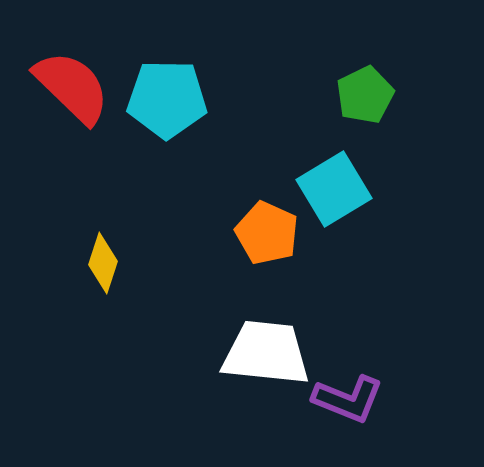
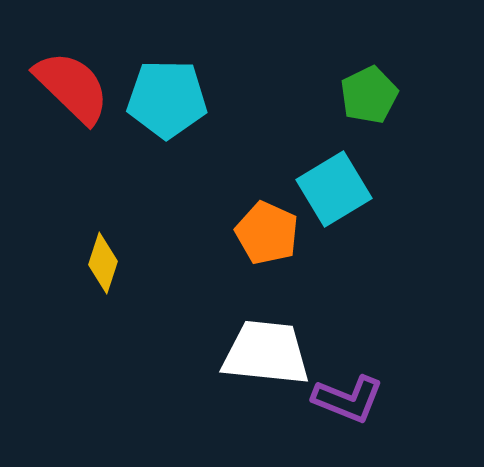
green pentagon: moved 4 px right
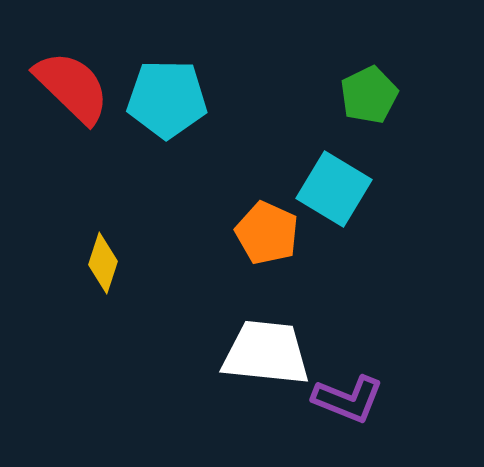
cyan square: rotated 28 degrees counterclockwise
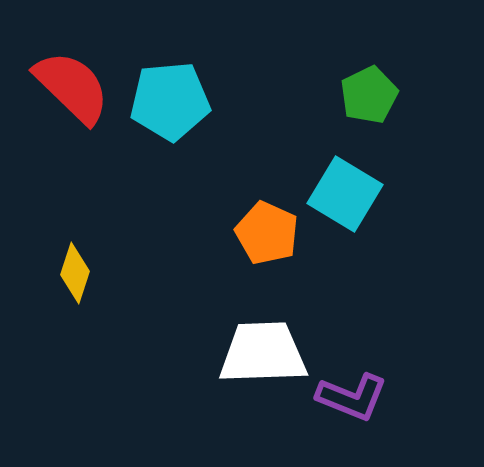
cyan pentagon: moved 3 px right, 2 px down; rotated 6 degrees counterclockwise
cyan square: moved 11 px right, 5 px down
yellow diamond: moved 28 px left, 10 px down
white trapezoid: moved 3 px left; rotated 8 degrees counterclockwise
purple L-shape: moved 4 px right, 2 px up
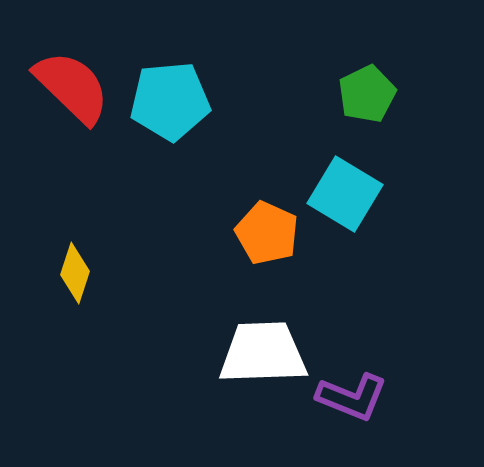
green pentagon: moved 2 px left, 1 px up
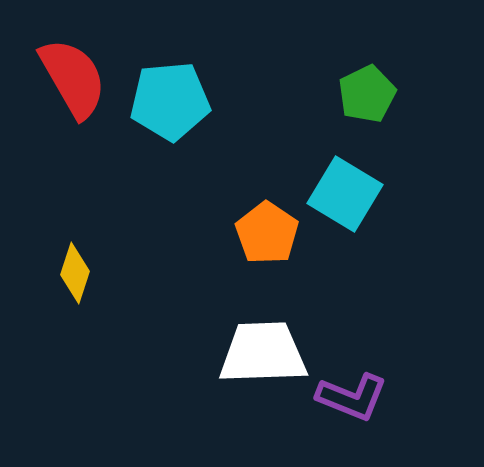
red semicircle: moved 1 px right, 9 px up; rotated 16 degrees clockwise
orange pentagon: rotated 10 degrees clockwise
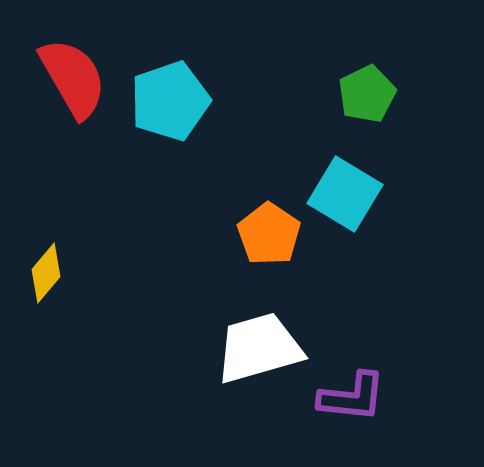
cyan pentagon: rotated 14 degrees counterclockwise
orange pentagon: moved 2 px right, 1 px down
yellow diamond: moved 29 px left; rotated 22 degrees clockwise
white trapezoid: moved 4 px left, 5 px up; rotated 14 degrees counterclockwise
purple L-shape: rotated 16 degrees counterclockwise
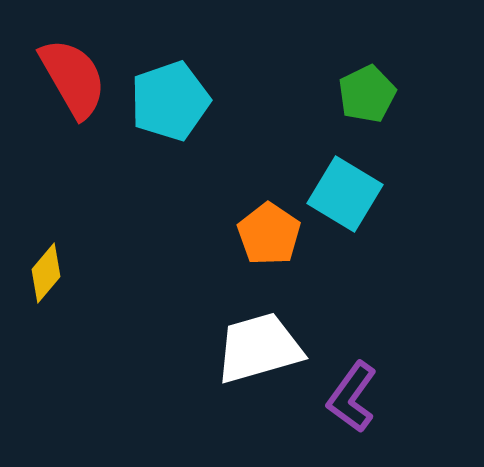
purple L-shape: rotated 120 degrees clockwise
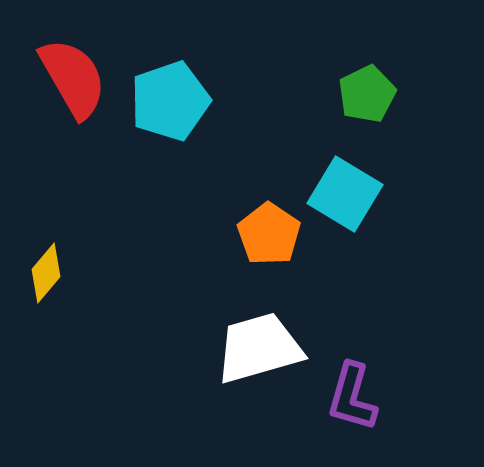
purple L-shape: rotated 20 degrees counterclockwise
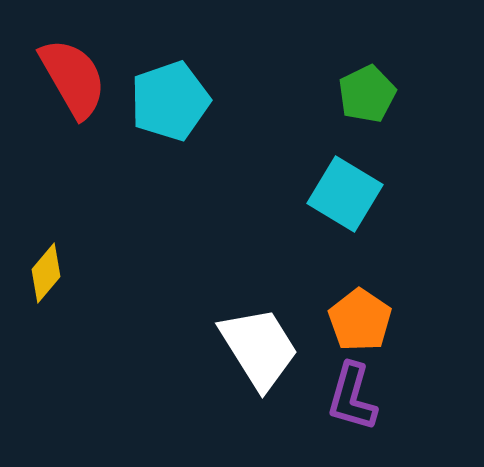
orange pentagon: moved 91 px right, 86 px down
white trapezoid: rotated 74 degrees clockwise
